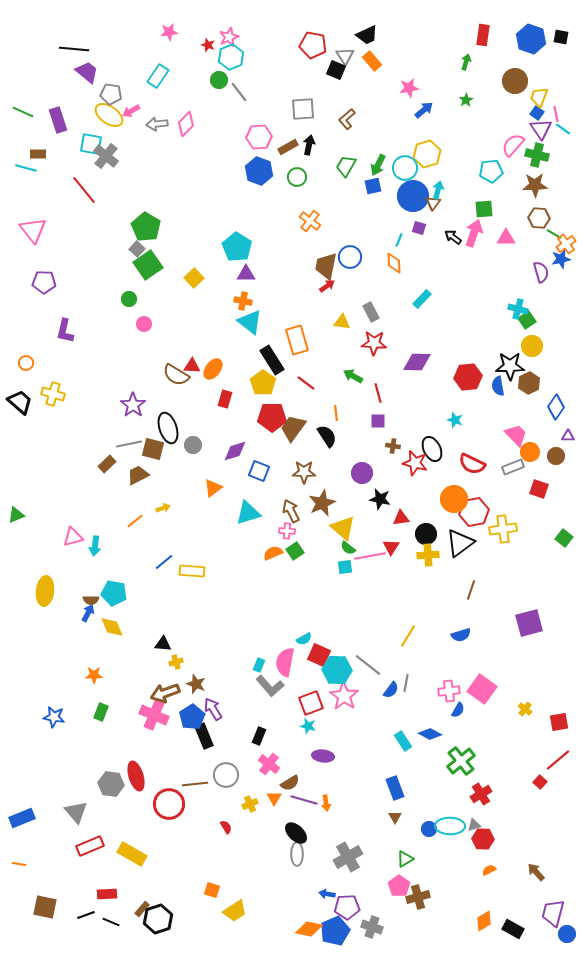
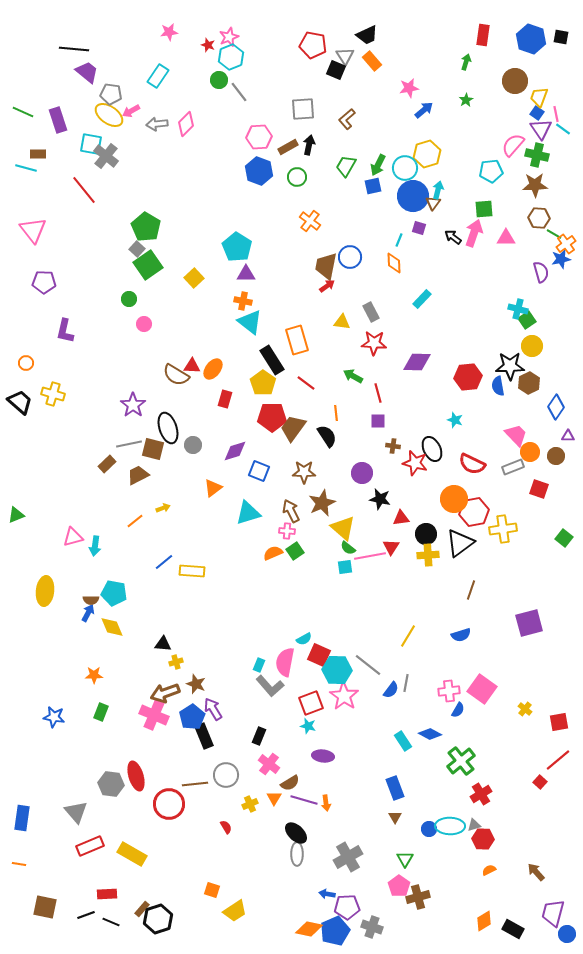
blue rectangle at (22, 818): rotated 60 degrees counterclockwise
green triangle at (405, 859): rotated 30 degrees counterclockwise
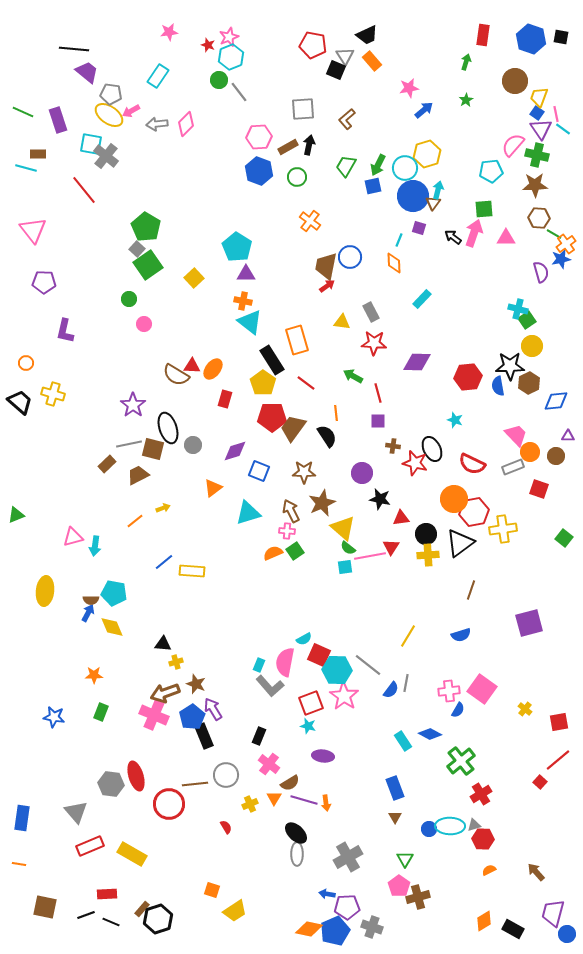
blue diamond at (556, 407): moved 6 px up; rotated 50 degrees clockwise
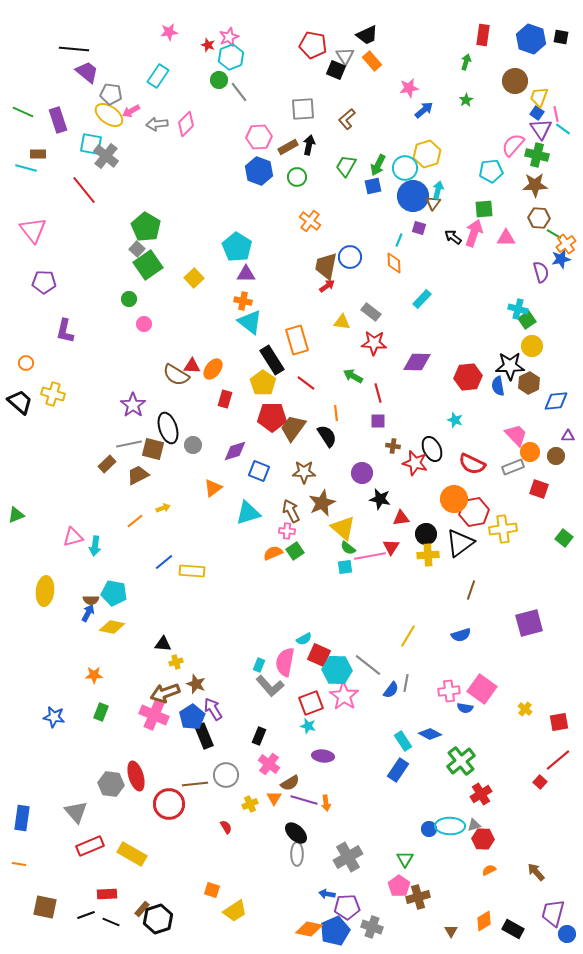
gray rectangle at (371, 312): rotated 24 degrees counterclockwise
yellow diamond at (112, 627): rotated 55 degrees counterclockwise
blue semicircle at (458, 710): moved 7 px right, 2 px up; rotated 70 degrees clockwise
blue rectangle at (395, 788): moved 3 px right, 18 px up; rotated 55 degrees clockwise
brown triangle at (395, 817): moved 56 px right, 114 px down
